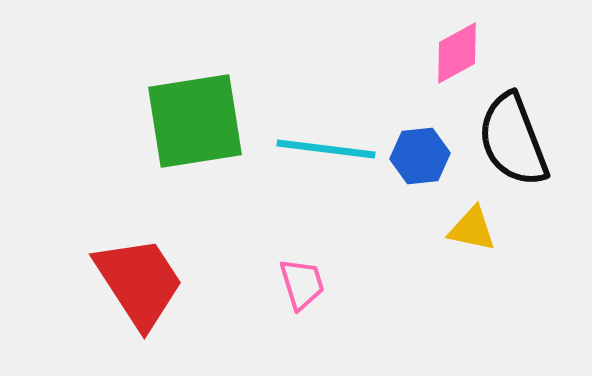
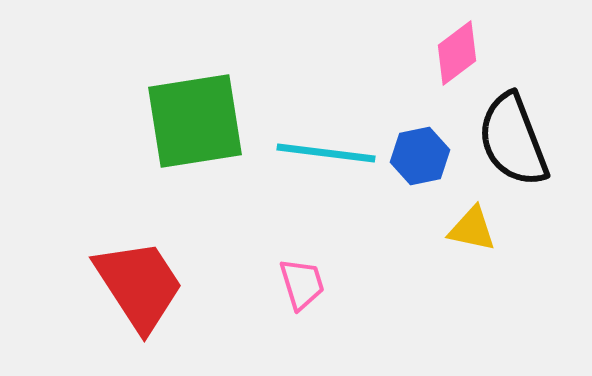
pink diamond: rotated 8 degrees counterclockwise
cyan line: moved 4 px down
blue hexagon: rotated 6 degrees counterclockwise
red trapezoid: moved 3 px down
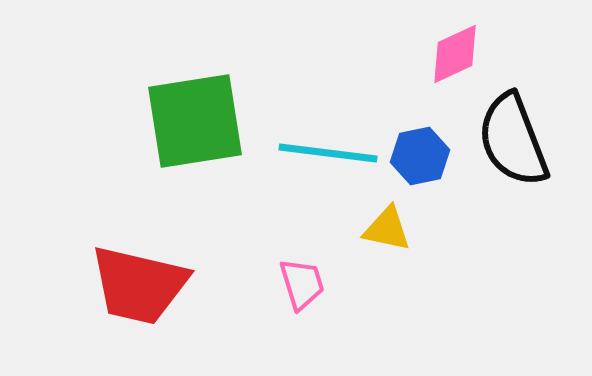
pink diamond: moved 2 px left, 1 px down; rotated 12 degrees clockwise
cyan line: moved 2 px right
yellow triangle: moved 85 px left
red trapezoid: rotated 136 degrees clockwise
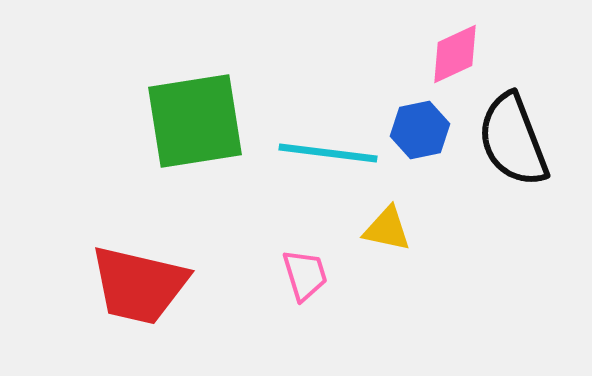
blue hexagon: moved 26 px up
pink trapezoid: moved 3 px right, 9 px up
